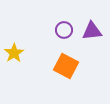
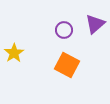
purple triangle: moved 3 px right, 7 px up; rotated 35 degrees counterclockwise
orange square: moved 1 px right, 1 px up
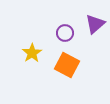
purple circle: moved 1 px right, 3 px down
yellow star: moved 18 px right
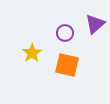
orange square: rotated 15 degrees counterclockwise
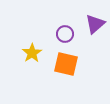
purple circle: moved 1 px down
orange square: moved 1 px left, 1 px up
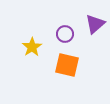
yellow star: moved 6 px up
orange square: moved 1 px right, 1 px down
